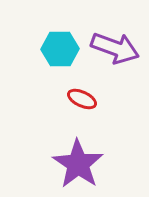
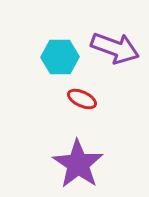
cyan hexagon: moved 8 px down
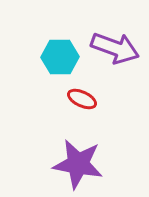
purple star: rotated 24 degrees counterclockwise
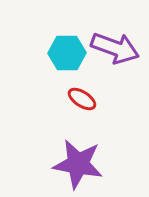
cyan hexagon: moved 7 px right, 4 px up
red ellipse: rotated 8 degrees clockwise
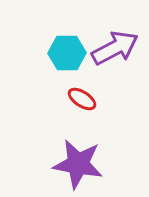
purple arrow: rotated 48 degrees counterclockwise
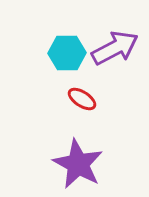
purple star: rotated 18 degrees clockwise
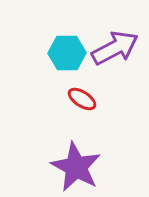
purple star: moved 2 px left, 3 px down
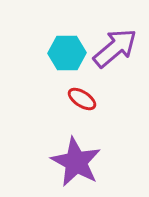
purple arrow: rotated 12 degrees counterclockwise
purple star: moved 5 px up
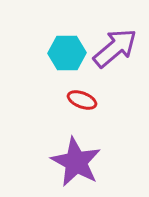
red ellipse: moved 1 px down; rotated 12 degrees counterclockwise
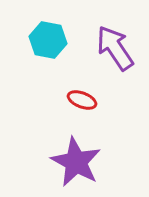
purple arrow: rotated 84 degrees counterclockwise
cyan hexagon: moved 19 px left, 13 px up; rotated 12 degrees clockwise
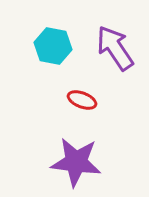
cyan hexagon: moved 5 px right, 6 px down
purple star: rotated 21 degrees counterclockwise
